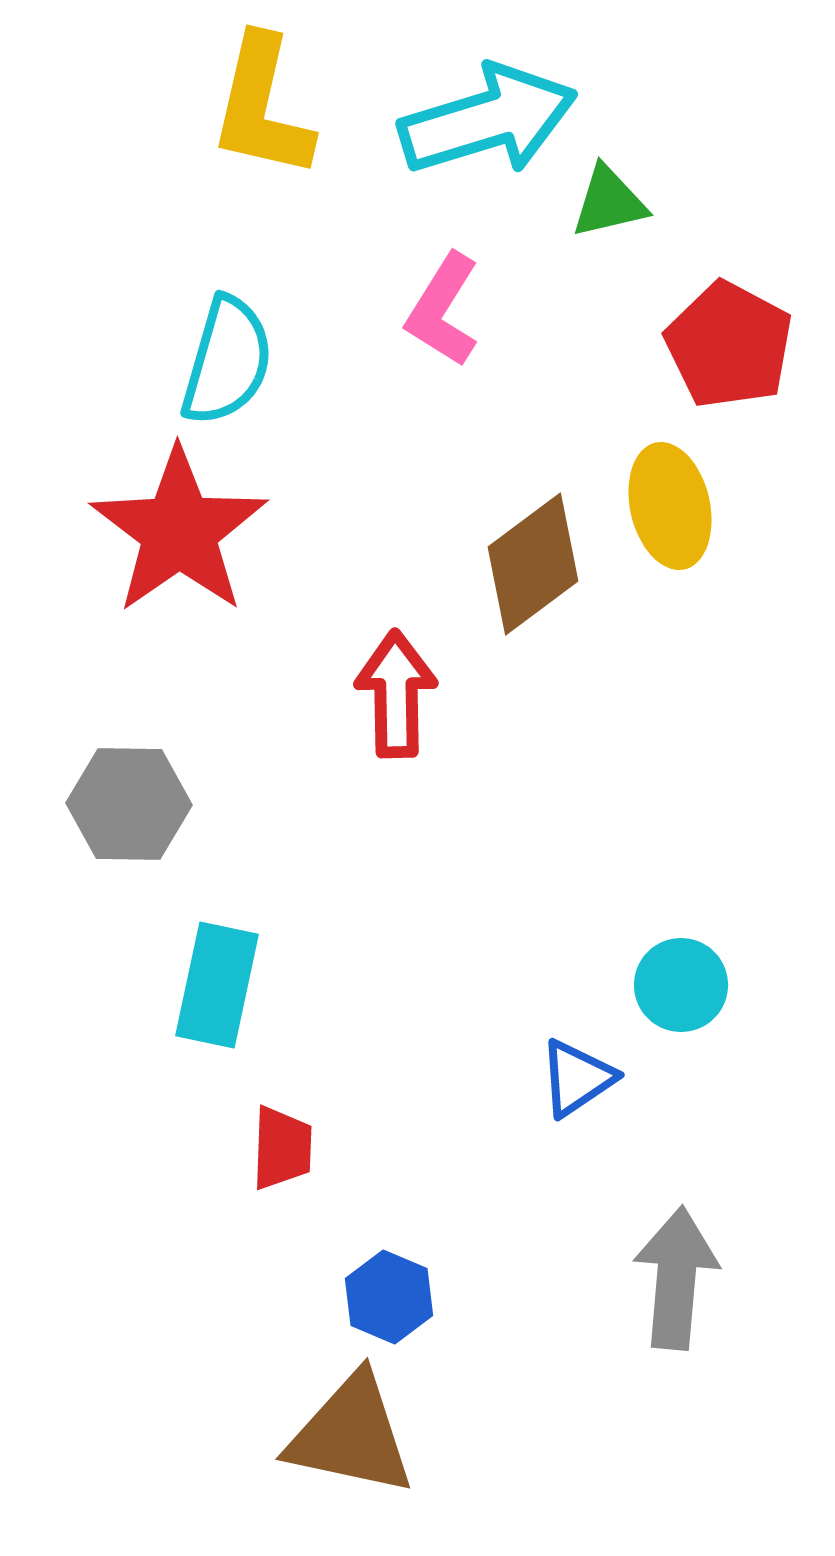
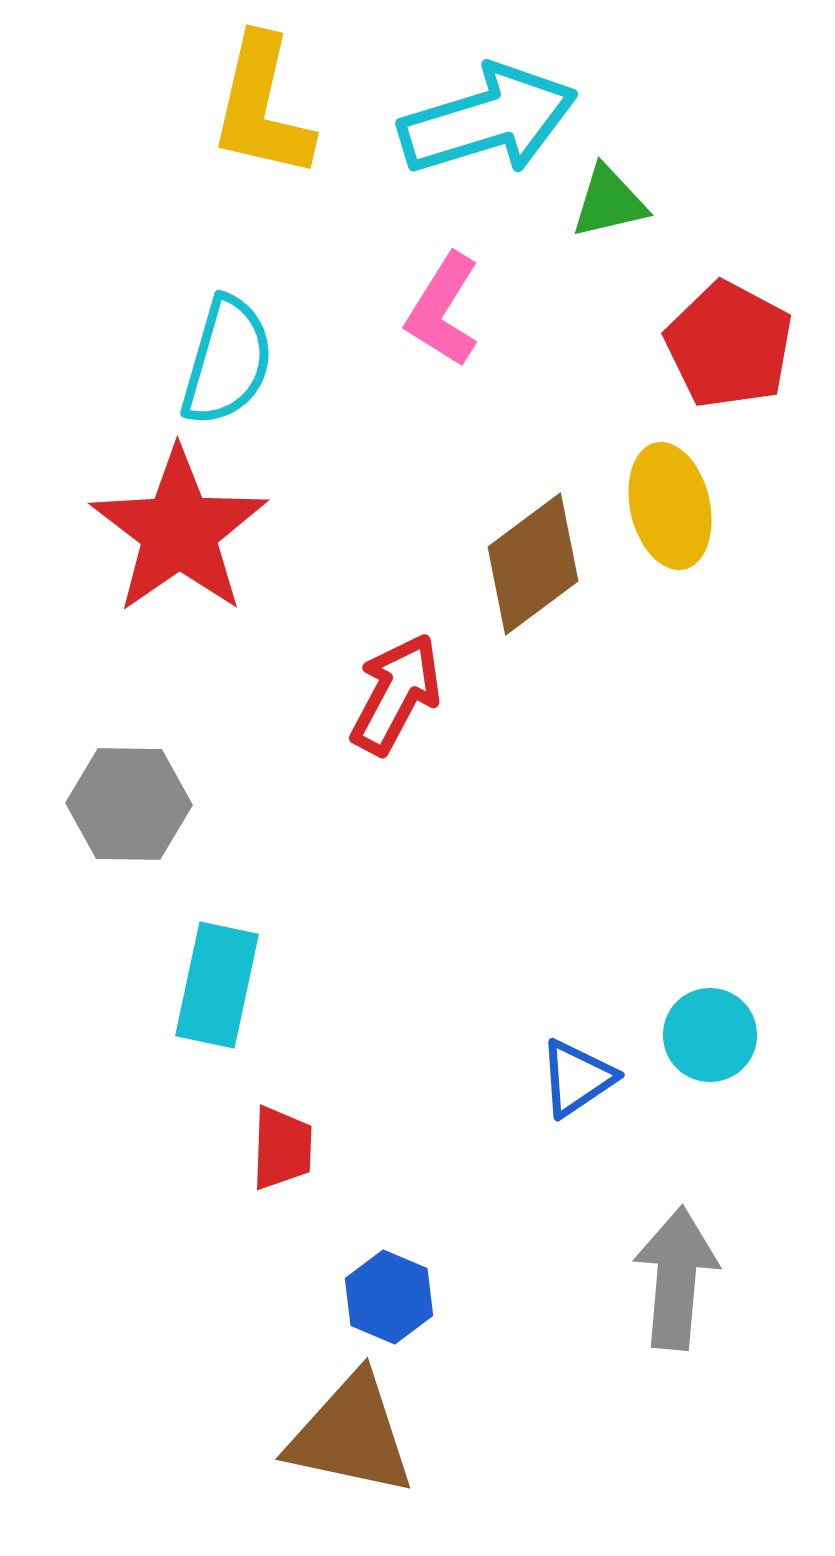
red arrow: rotated 29 degrees clockwise
cyan circle: moved 29 px right, 50 px down
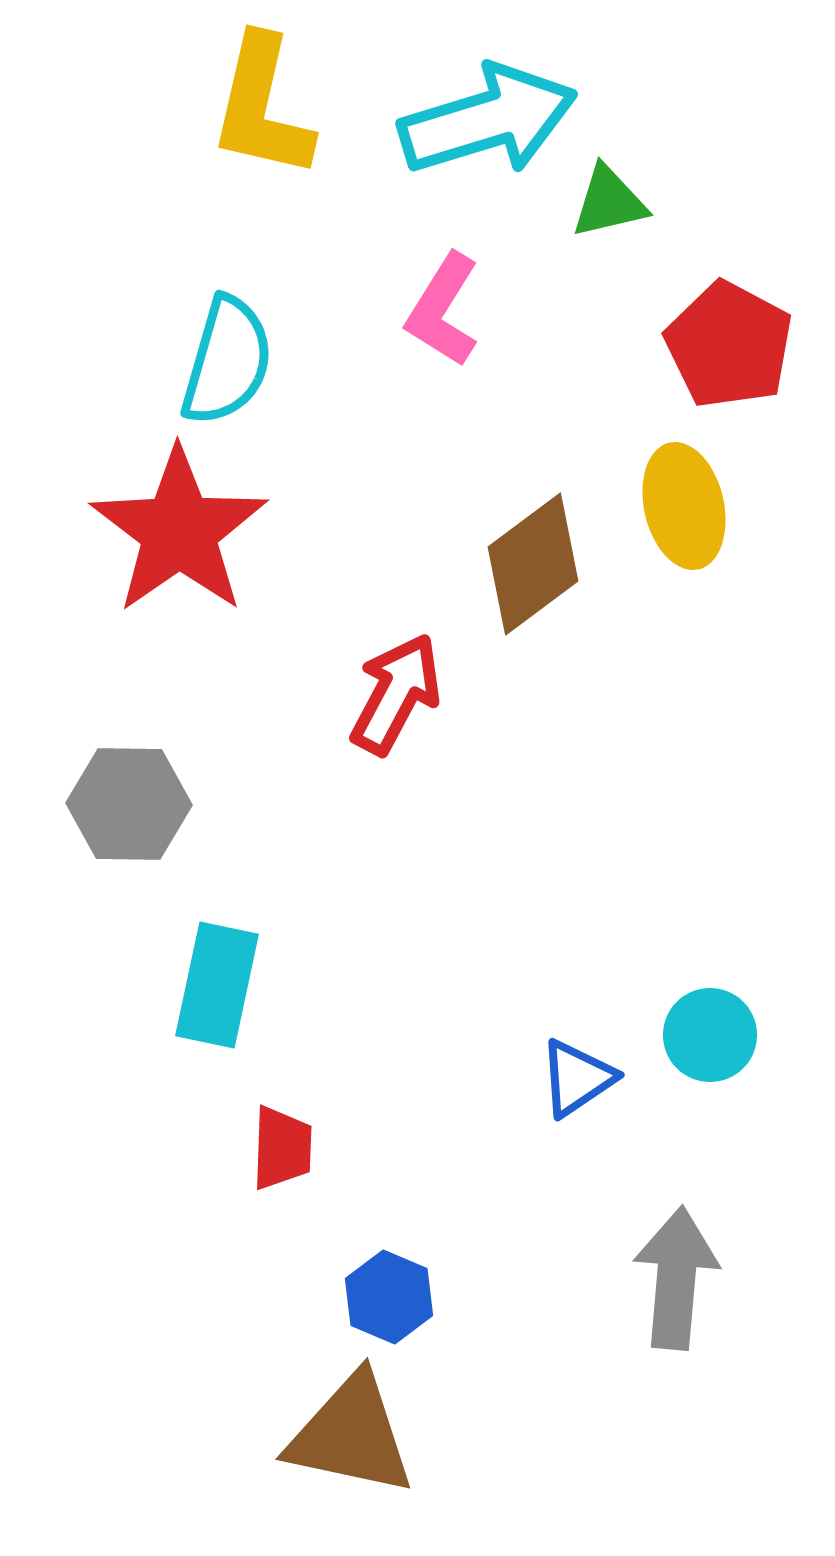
yellow ellipse: moved 14 px right
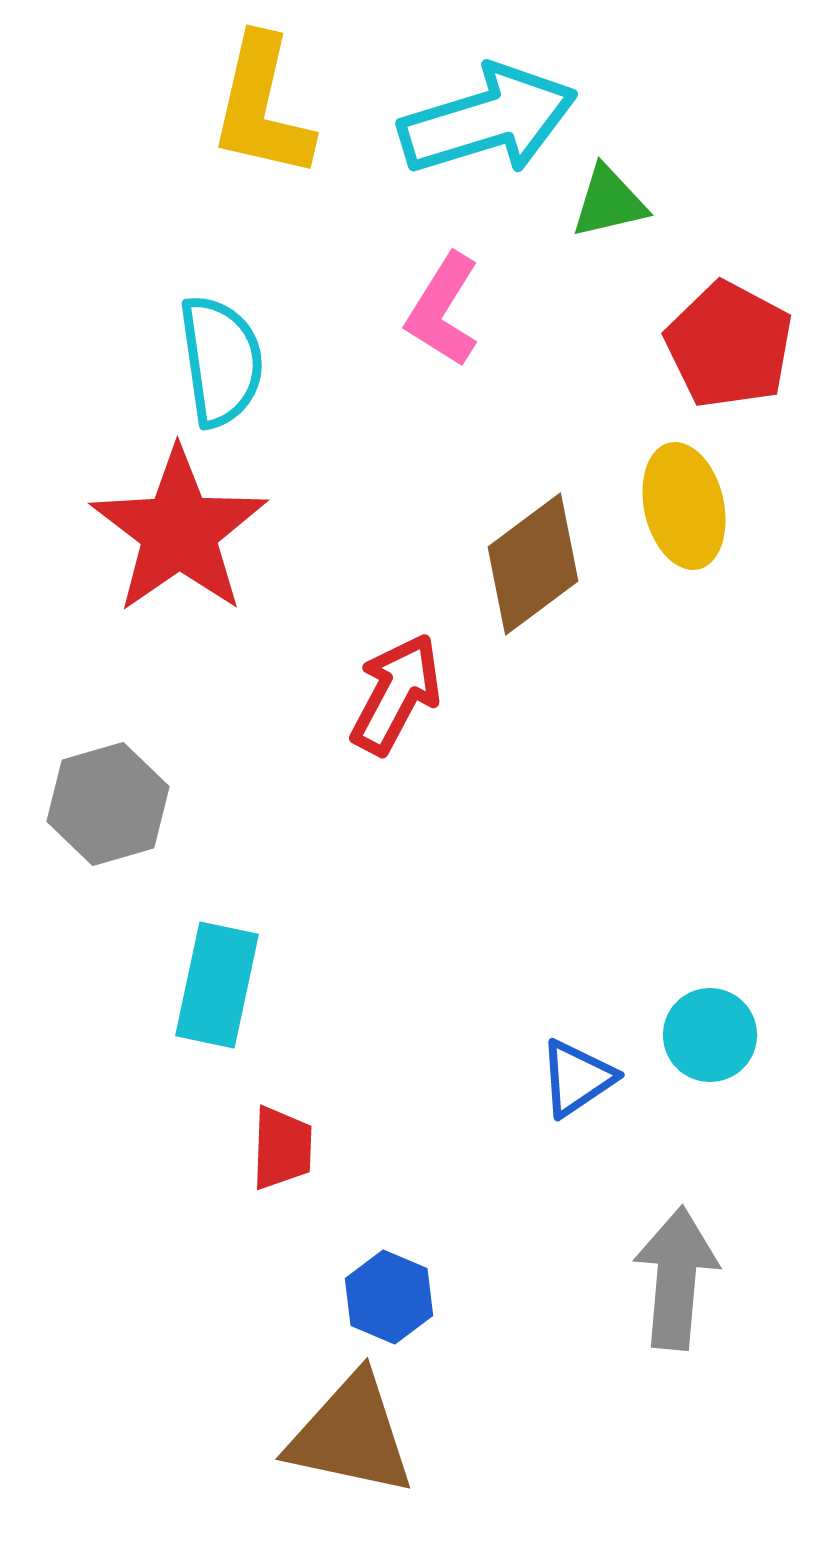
cyan semicircle: moved 6 px left; rotated 24 degrees counterclockwise
gray hexagon: moved 21 px left; rotated 17 degrees counterclockwise
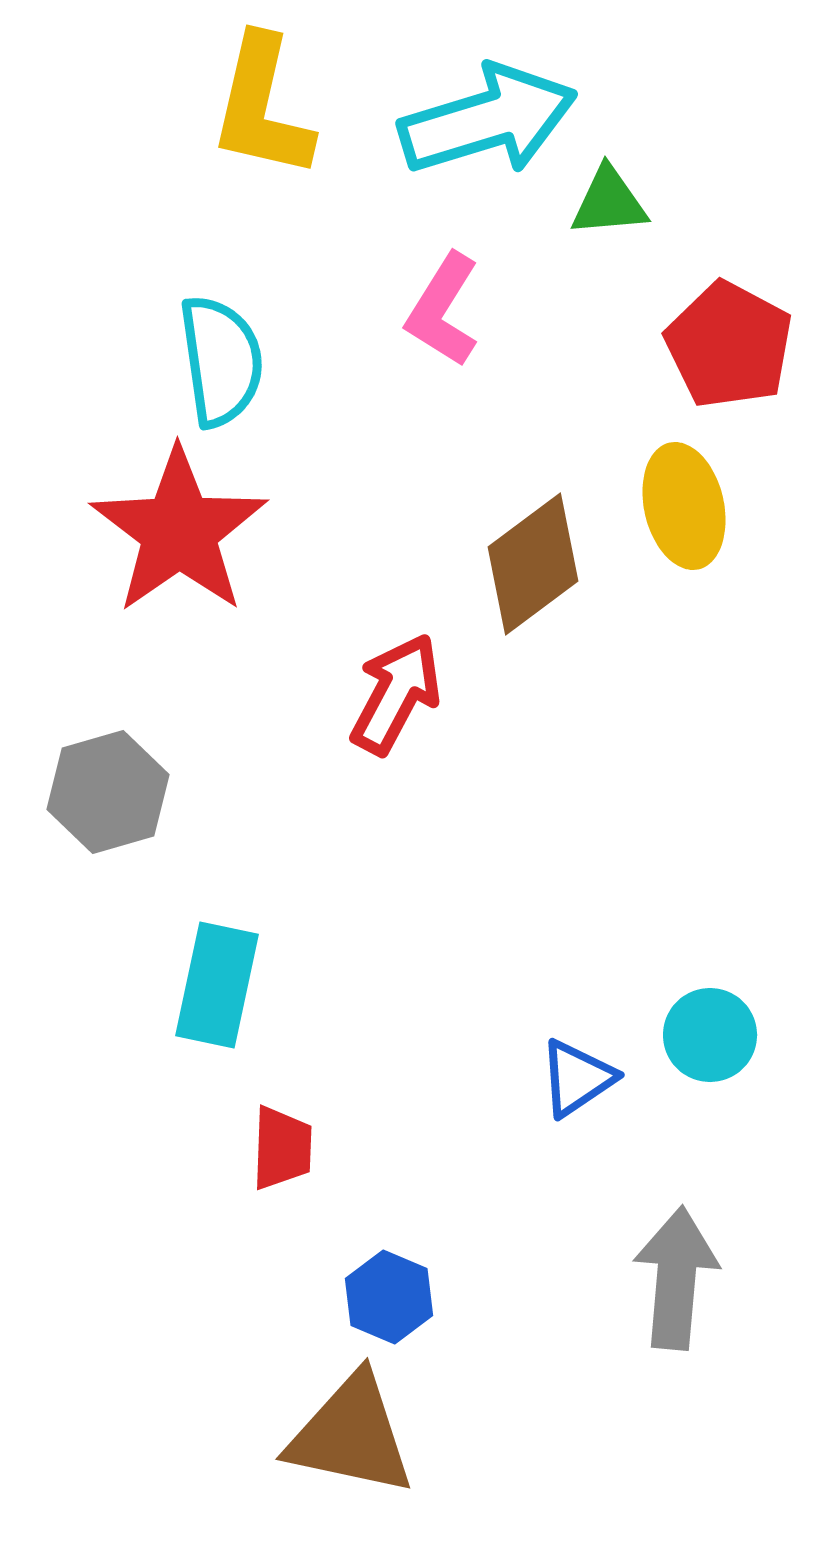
green triangle: rotated 8 degrees clockwise
gray hexagon: moved 12 px up
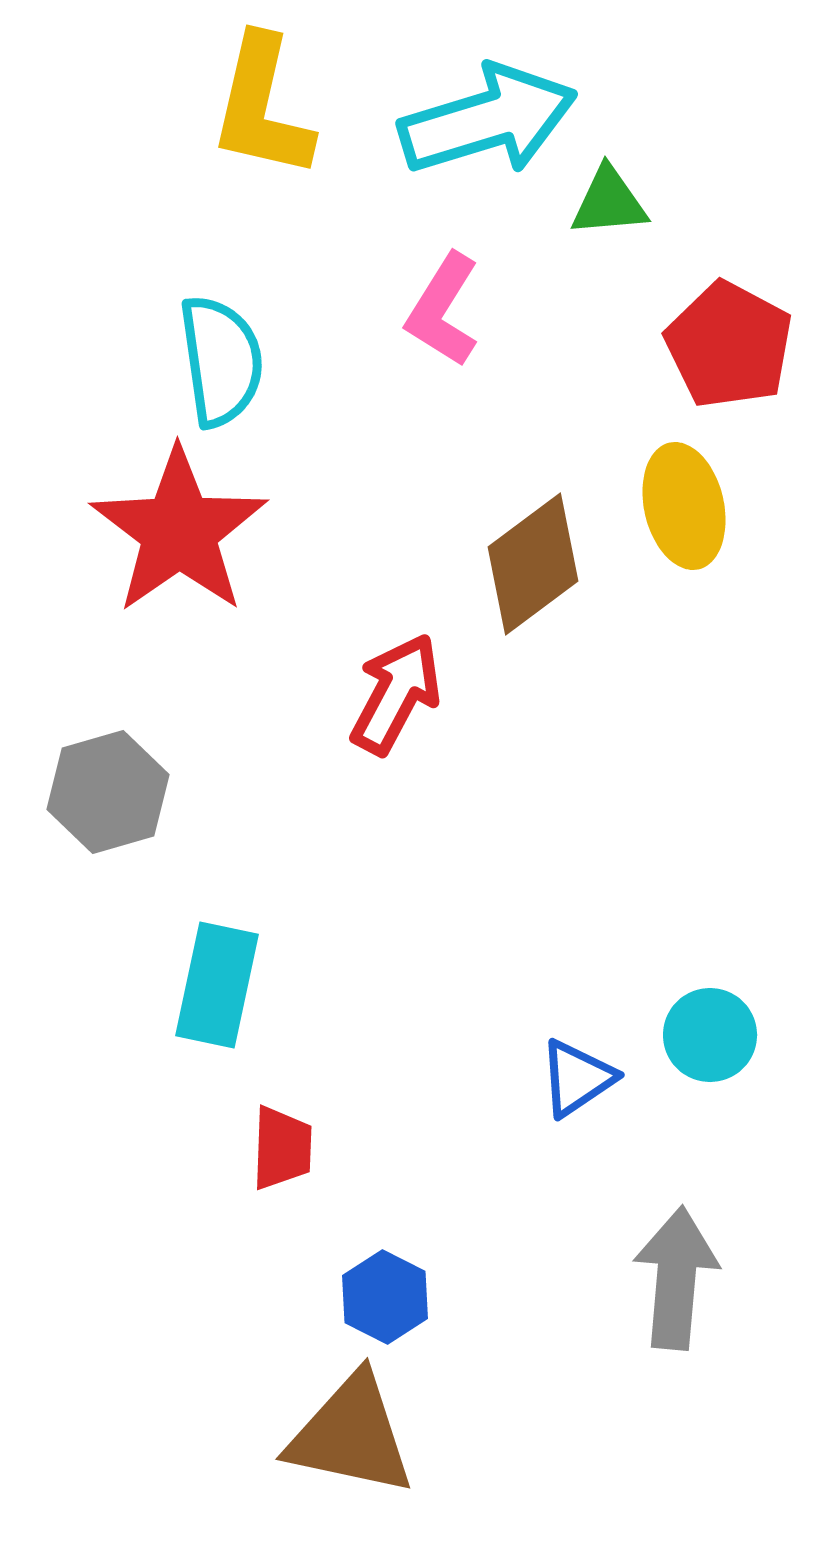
blue hexagon: moved 4 px left; rotated 4 degrees clockwise
